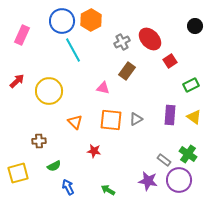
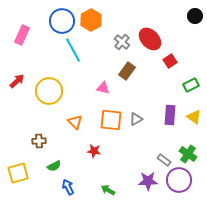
black circle: moved 10 px up
gray cross: rotated 21 degrees counterclockwise
purple star: rotated 12 degrees counterclockwise
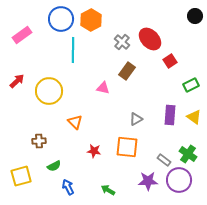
blue circle: moved 1 px left, 2 px up
pink rectangle: rotated 30 degrees clockwise
cyan line: rotated 30 degrees clockwise
orange square: moved 16 px right, 27 px down
yellow square: moved 3 px right, 3 px down
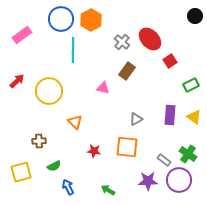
yellow square: moved 4 px up
